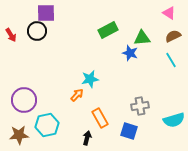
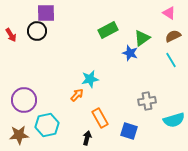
green triangle: rotated 30 degrees counterclockwise
gray cross: moved 7 px right, 5 px up
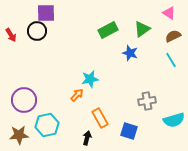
green triangle: moved 9 px up
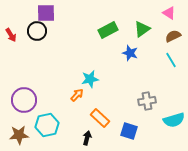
orange rectangle: rotated 18 degrees counterclockwise
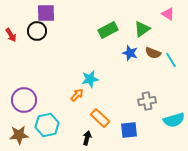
pink triangle: moved 1 px left, 1 px down
brown semicircle: moved 20 px left, 17 px down; rotated 133 degrees counterclockwise
blue square: moved 1 px up; rotated 24 degrees counterclockwise
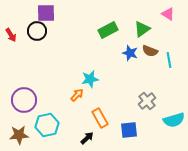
brown semicircle: moved 3 px left, 2 px up
cyan line: moved 2 px left; rotated 21 degrees clockwise
gray cross: rotated 30 degrees counterclockwise
orange rectangle: rotated 18 degrees clockwise
black arrow: rotated 32 degrees clockwise
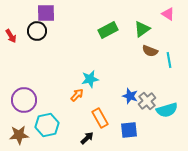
red arrow: moved 1 px down
blue star: moved 43 px down
cyan semicircle: moved 7 px left, 10 px up
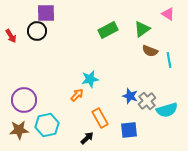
brown star: moved 5 px up
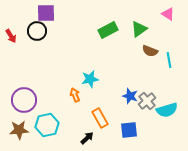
green triangle: moved 3 px left
orange arrow: moved 2 px left; rotated 64 degrees counterclockwise
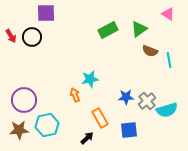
black circle: moved 5 px left, 6 px down
blue star: moved 4 px left, 1 px down; rotated 21 degrees counterclockwise
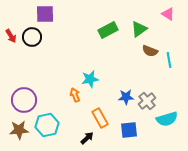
purple square: moved 1 px left, 1 px down
cyan semicircle: moved 9 px down
